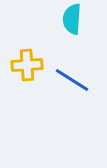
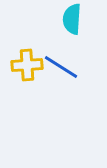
blue line: moved 11 px left, 13 px up
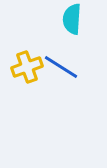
yellow cross: moved 2 px down; rotated 16 degrees counterclockwise
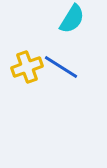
cyan semicircle: rotated 152 degrees counterclockwise
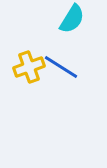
yellow cross: moved 2 px right
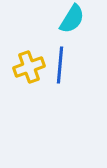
blue line: moved 1 px left, 2 px up; rotated 63 degrees clockwise
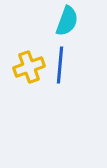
cyan semicircle: moved 5 px left, 2 px down; rotated 12 degrees counterclockwise
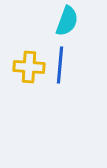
yellow cross: rotated 24 degrees clockwise
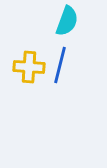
blue line: rotated 9 degrees clockwise
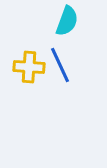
blue line: rotated 39 degrees counterclockwise
